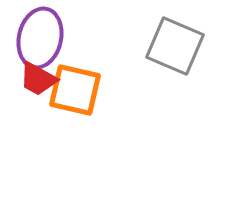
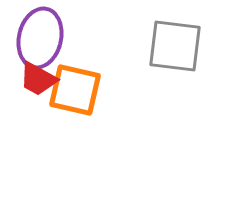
gray square: rotated 16 degrees counterclockwise
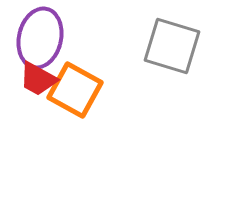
gray square: moved 3 px left; rotated 10 degrees clockwise
orange square: rotated 16 degrees clockwise
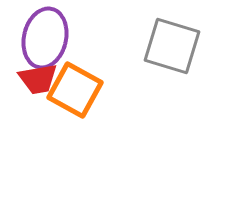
purple ellipse: moved 5 px right
red trapezoid: rotated 39 degrees counterclockwise
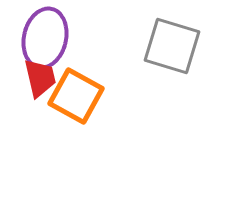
red trapezoid: moved 2 px right, 1 px up; rotated 93 degrees counterclockwise
orange square: moved 1 px right, 6 px down
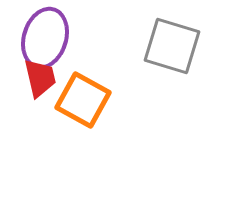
purple ellipse: rotated 4 degrees clockwise
orange square: moved 7 px right, 4 px down
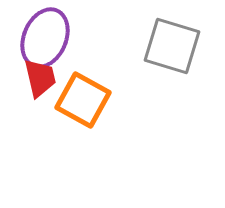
purple ellipse: rotated 6 degrees clockwise
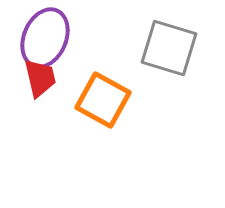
gray square: moved 3 px left, 2 px down
orange square: moved 20 px right
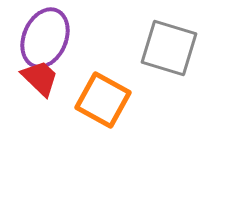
red trapezoid: rotated 33 degrees counterclockwise
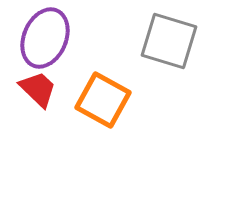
gray square: moved 7 px up
red trapezoid: moved 2 px left, 11 px down
